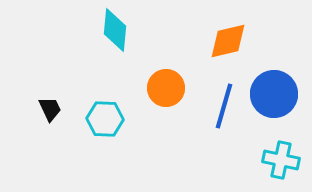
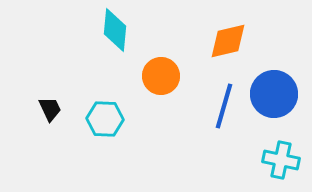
orange circle: moved 5 px left, 12 px up
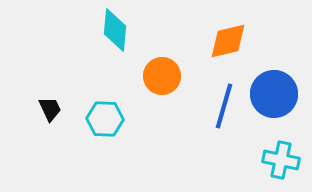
orange circle: moved 1 px right
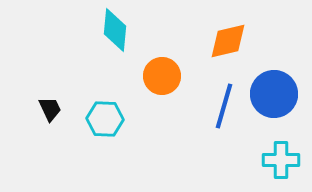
cyan cross: rotated 12 degrees counterclockwise
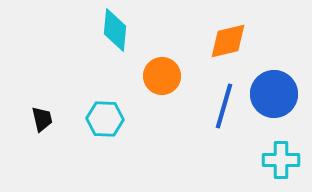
black trapezoid: moved 8 px left, 10 px down; rotated 12 degrees clockwise
